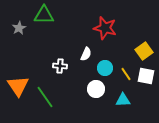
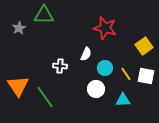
yellow square: moved 5 px up
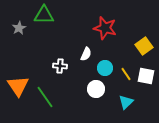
cyan triangle: moved 3 px right, 2 px down; rotated 42 degrees counterclockwise
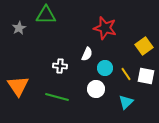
green triangle: moved 2 px right
white semicircle: moved 1 px right
green line: moved 12 px right; rotated 40 degrees counterclockwise
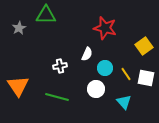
white cross: rotated 16 degrees counterclockwise
white square: moved 2 px down
cyan triangle: moved 2 px left; rotated 28 degrees counterclockwise
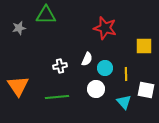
gray star: rotated 16 degrees clockwise
yellow square: rotated 36 degrees clockwise
white semicircle: moved 5 px down
yellow line: rotated 32 degrees clockwise
white square: moved 12 px down
green line: rotated 20 degrees counterclockwise
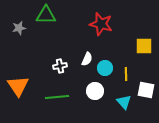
red star: moved 4 px left, 4 px up
white circle: moved 1 px left, 2 px down
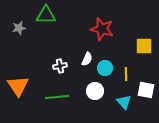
red star: moved 1 px right, 5 px down
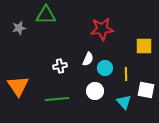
red star: rotated 20 degrees counterclockwise
white semicircle: moved 1 px right
green line: moved 2 px down
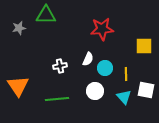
cyan triangle: moved 5 px up
